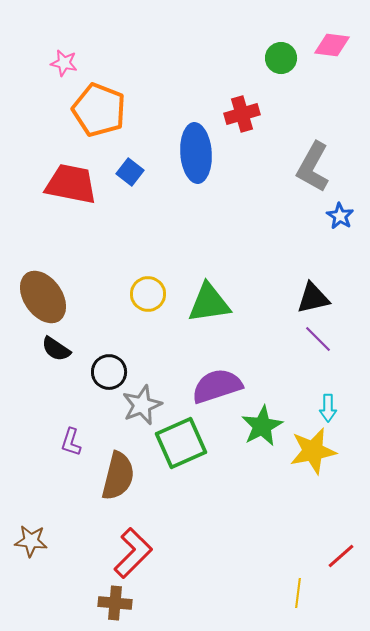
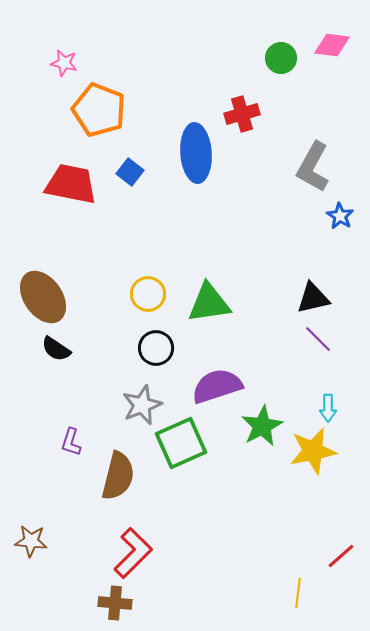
black circle: moved 47 px right, 24 px up
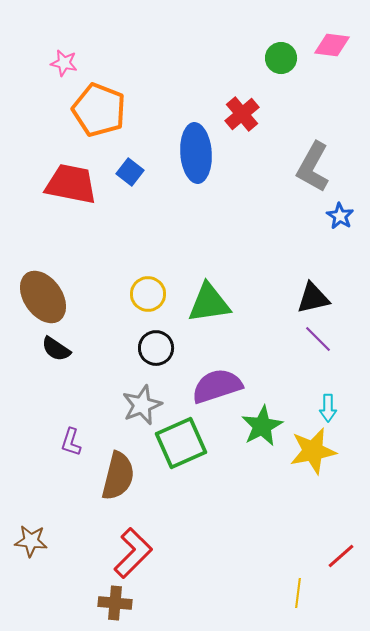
red cross: rotated 24 degrees counterclockwise
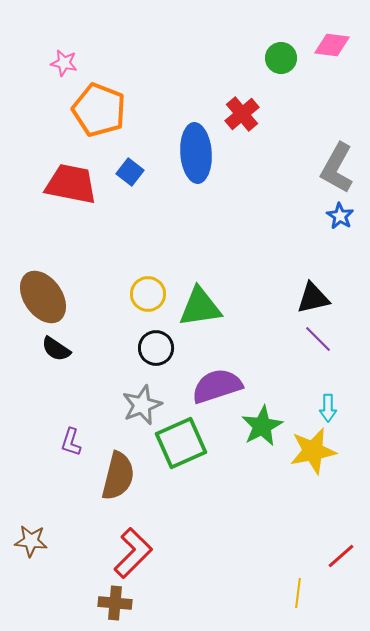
gray L-shape: moved 24 px right, 1 px down
green triangle: moved 9 px left, 4 px down
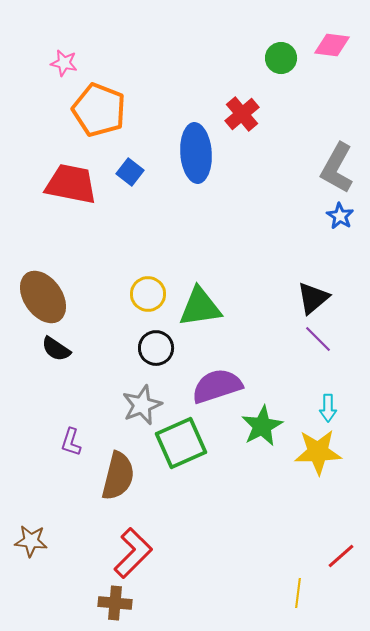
black triangle: rotated 27 degrees counterclockwise
yellow star: moved 5 px right, 1 px down; rotated 9 degrees clockwise
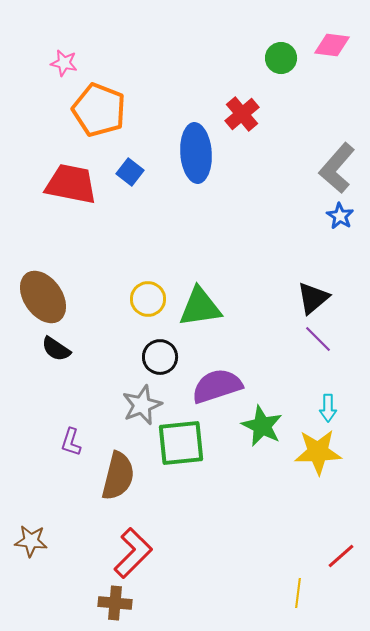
gray L-shape: rotated 12 degrees clockwise
yellow circle: moved 5 px down
black circle: moved 4 px right, 9 px down
green star: rotated 18 degrees counterclockwise
green square: rotated 18 degrees clockwise
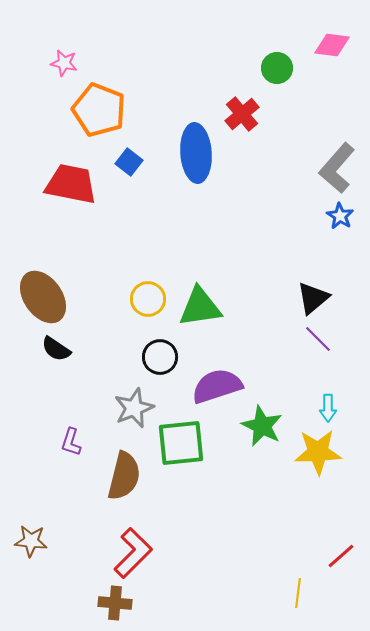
green circle: moved 4 px left, 10 px down
blue square: moved 1 px left, 10 px up
gray star: moved 8 px left, 3 px down
brown semicircle: moved 6 px right
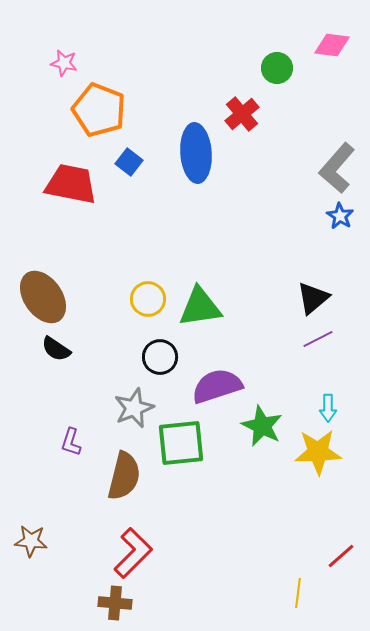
purple line: rotated 72 degrees counterclockwise
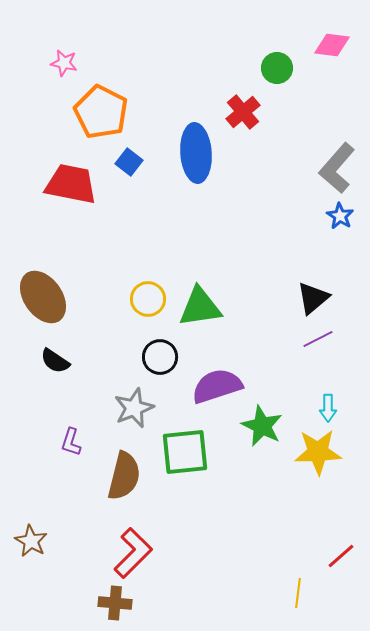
orange pentagon: moved 2 px right, 2 px down; rotated 6 degrees clockwise
red cross: moved 1 px right, 2 px up
black semicircle: moved 1 px left, 12 px down
green square: moved 4 px right, 9 px down
brown star: rotated 24 degrees clockwise
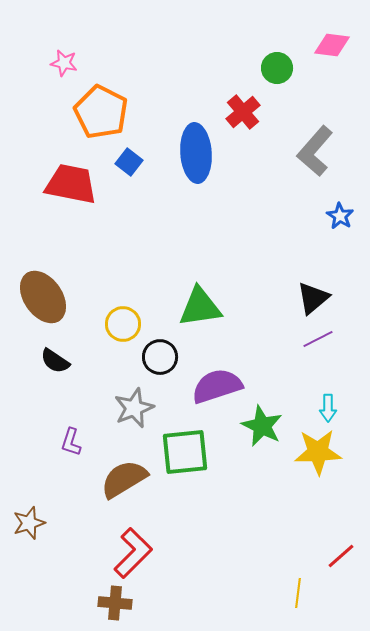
gray L-shape: moved 22 px left, 17 px up
yellow circle: moved 25 px left, 25 px down
brown semicircle: moved 3 px down; rotated 135 degrees counterclockwise
brown star: moved 2 px left, 18 px up; rotated 24 degrees clockwise
